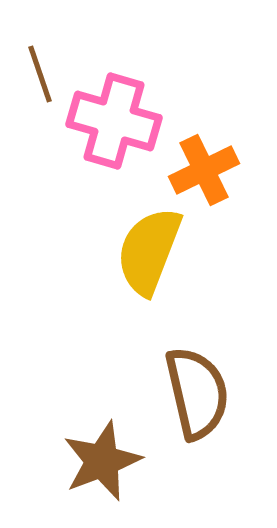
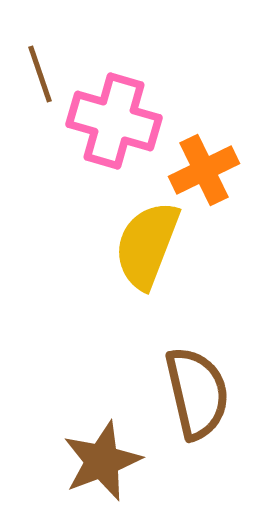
yellow semicircle: moved 2 px left, 6 px up
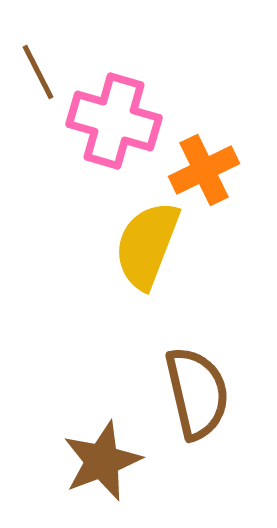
brown line: moved 2 px left, 2 px up; rotated 8 degrees counterclockwise
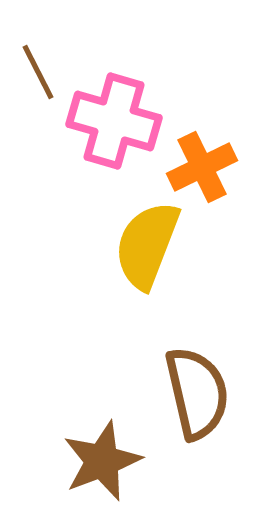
orange cross: moved 2 px left, 3 px up
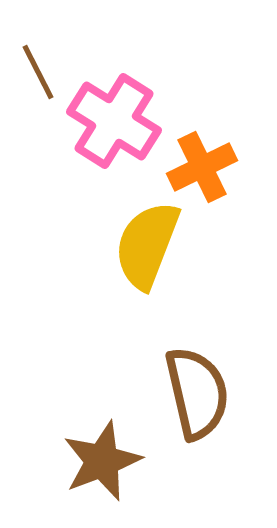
pink cross: rotated 16 degrees clockwise
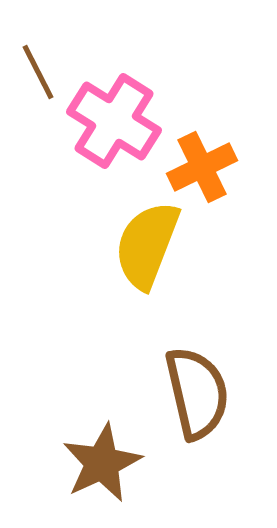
brown star: moved 2 px down; rotated 4 degrees counterclockwise
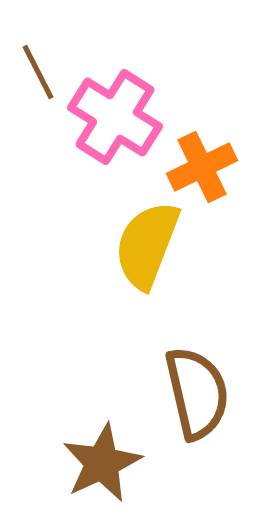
pink cross: moved 1 px right, 4 px up
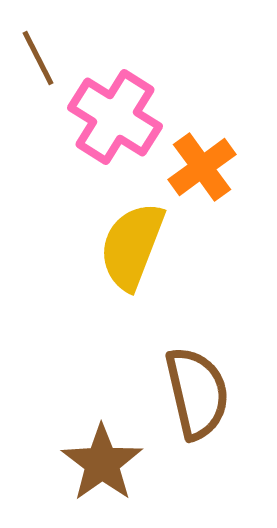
brown line: moved 14 px up
orange cross: rotated 10 degrees counterclockwise
yellow semicircle: moved 15 px left, 1 px down
brown star: rotated 10 degrees counterclockwise
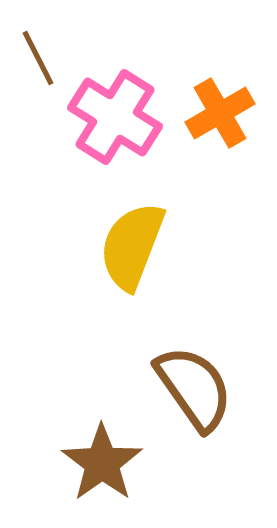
orange cross: moved 18 px right, 54 px up; rotated 6 degrees clockwise
brown semicircle: moved 3 px left, 5 px up; rotated 22 degrees counterclockwise
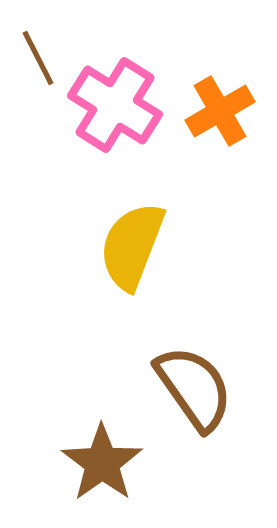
orange cross: moved 2 px up
pink cross: moved 12 px up
